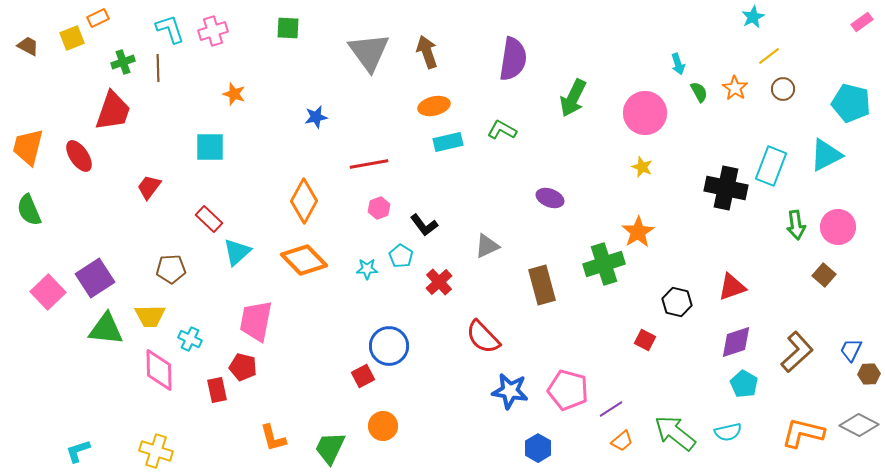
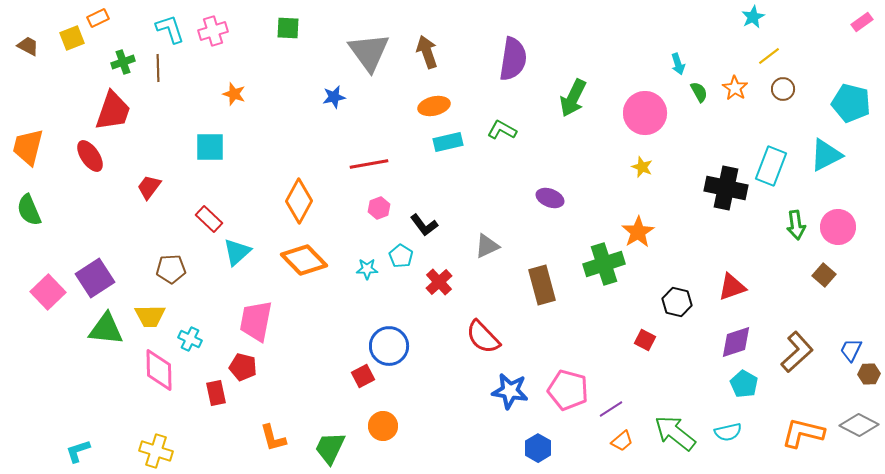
blue star at (316, 117): moved 18 px right, 20 px up
red ellipse at (79, 156): moved 11 px right
orange diamond at (304, 201): moved 5 px left
red rectangle at (217, 390): moved 1 px left, 3 px down
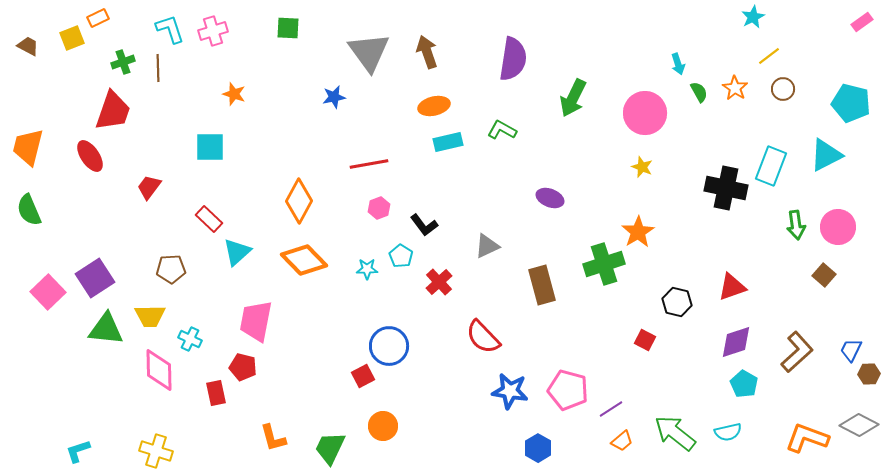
orange L-shape at (803, 433): moved 4 px right, 5 px down; rotated 6 degrees clockwise
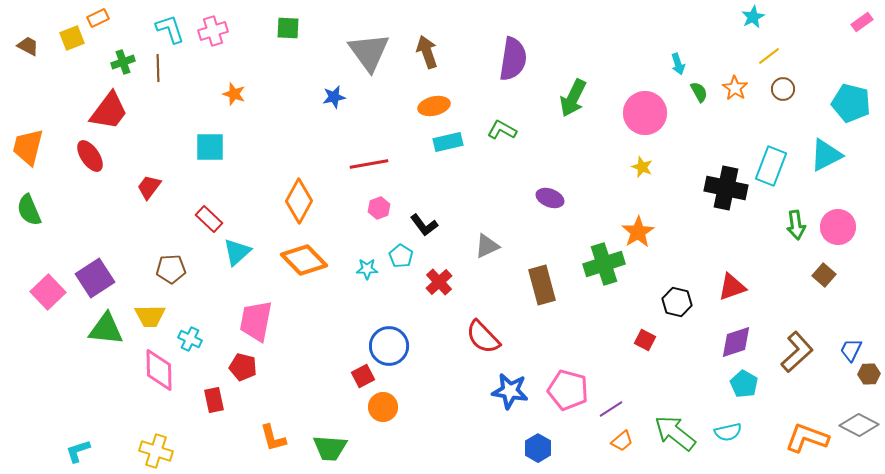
red trapezoid at (113, 111): moved 4 px left; rotated 18 degrees clockwise
red rectangle at (216, 393): moved 2 px left, 7 px down
orange circle at (383, 426): moved 19 px up
green trapezoid at (330, 448): rotated 111 degrees counterclockwise
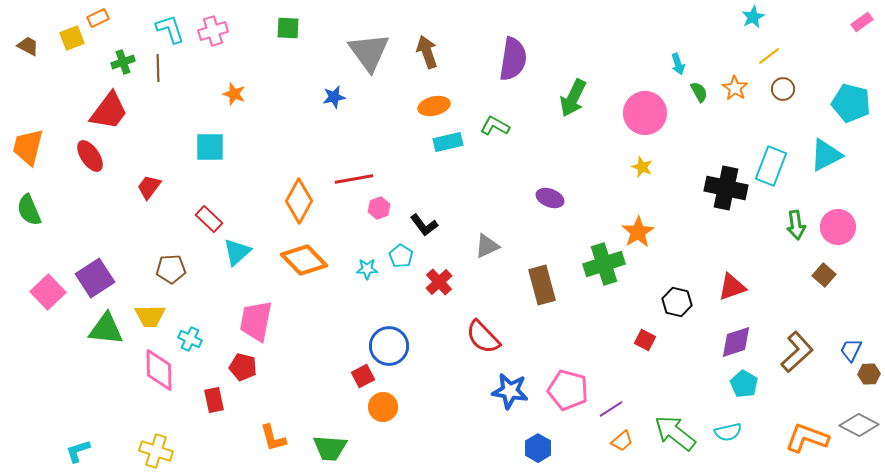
green L-shape at (502, 130): moved 7 px left, 4 px up
red line at (369, 164): moved 15 px left, 15 px down
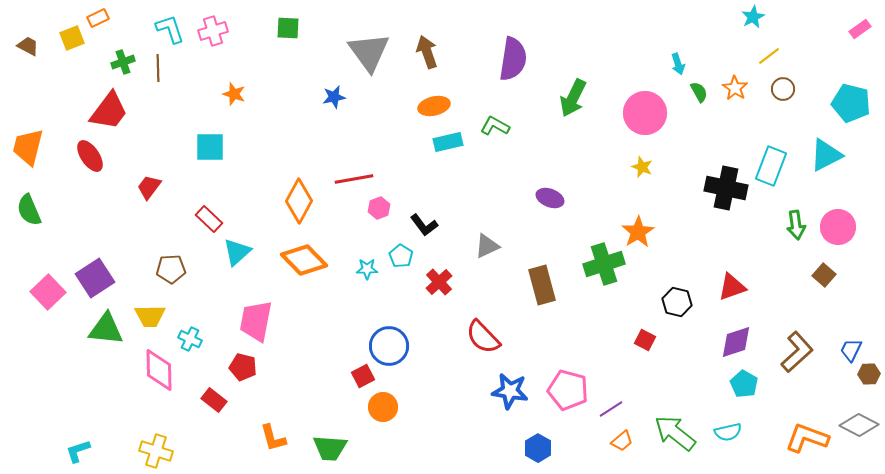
pink rectangle at (862, 22): moved 2 px left, 7 px down
red rectangle at (214, 400): rotated 40 degrees counterclockwise
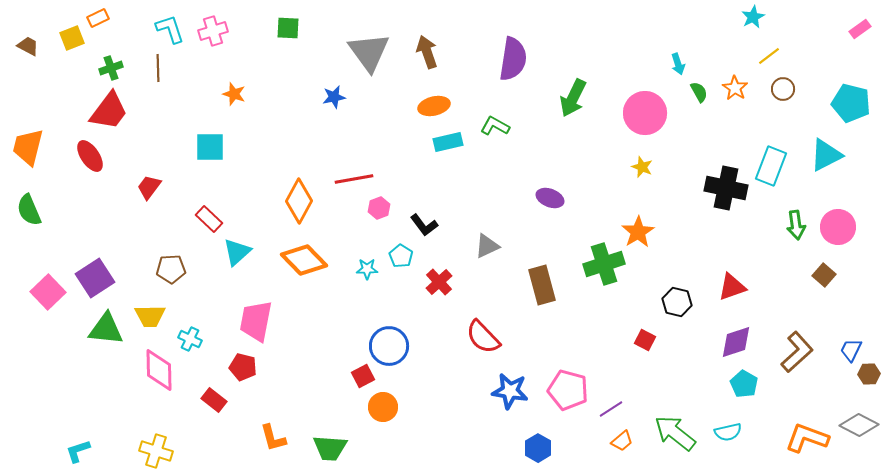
green cross at (123, 62): moved 12 px left, 6 px down
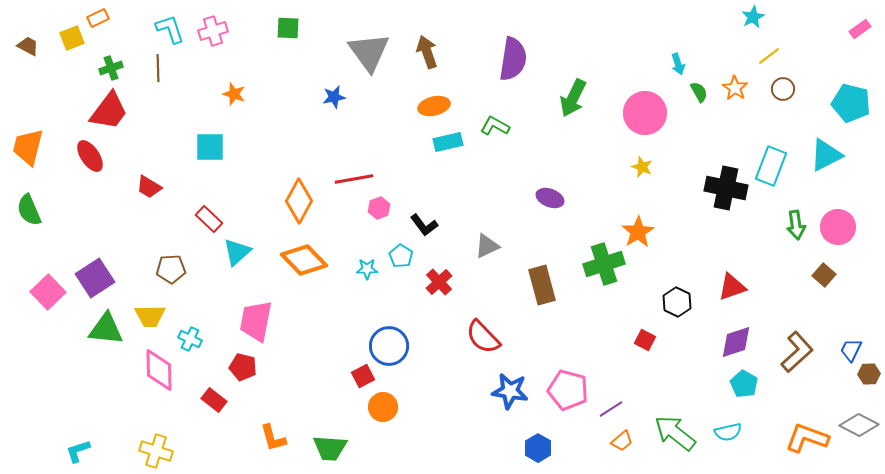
red trapezoid at (149, 187): rotated 96 degrees counterclockwise
black hexagon at (677, 302): rotated 12 degrees clockwise
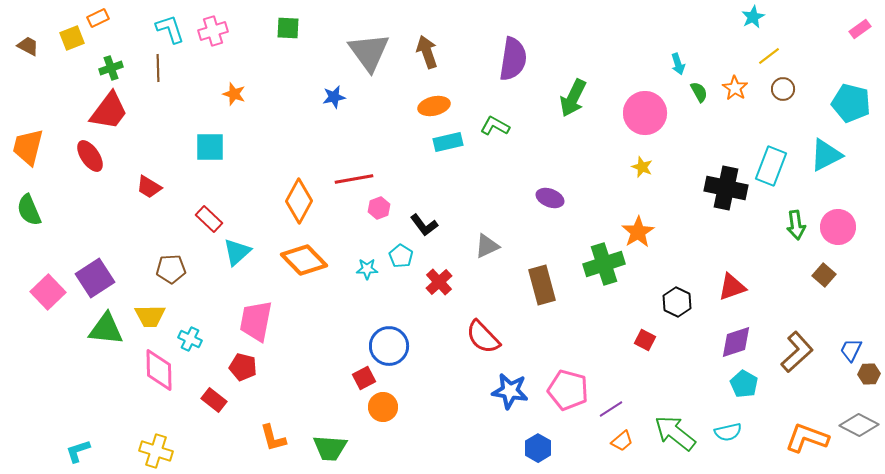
red square at (363, 376): moved 1 px right, 2 px down
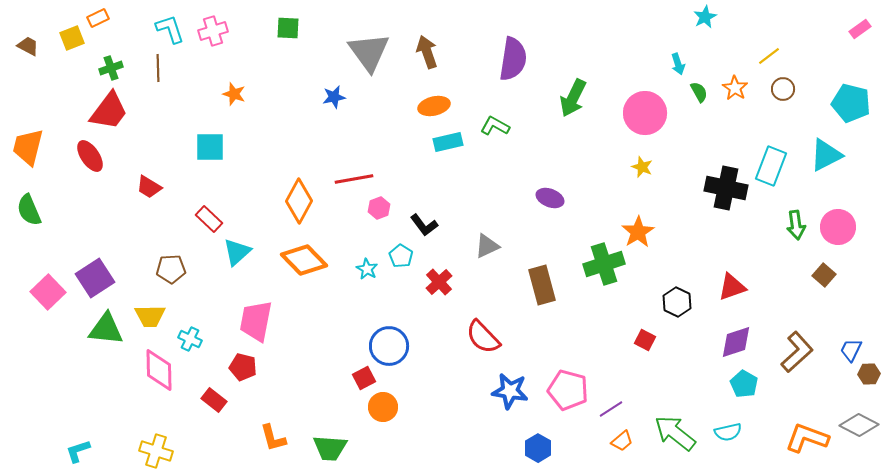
cyan star at (753, 17): moved 48 px left
cyan star at (367, 269): rotated 30 degrees clockwise
